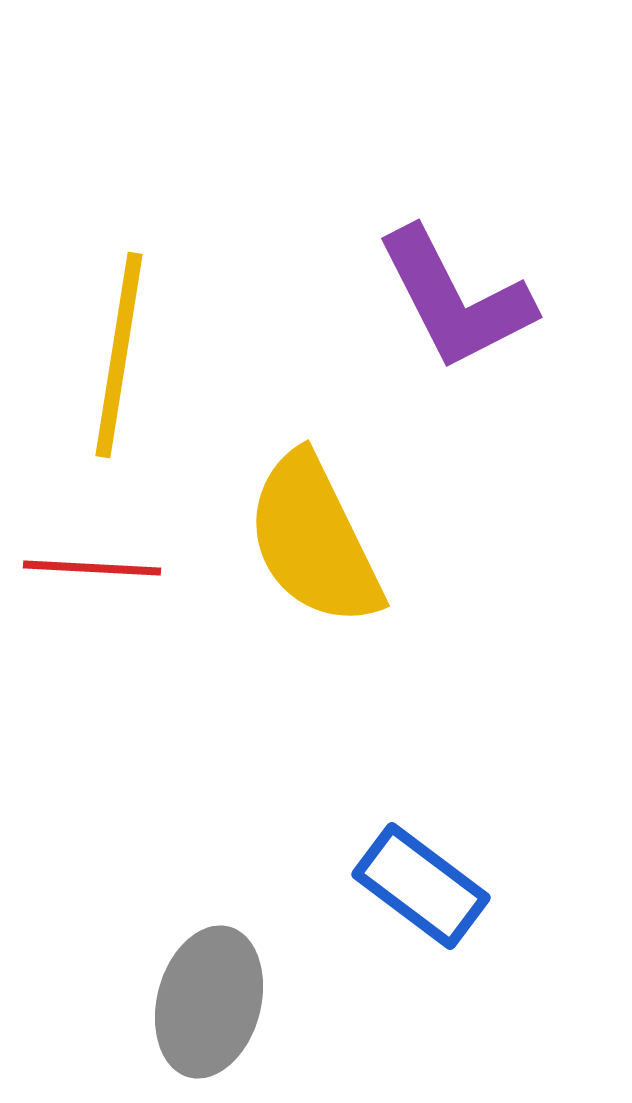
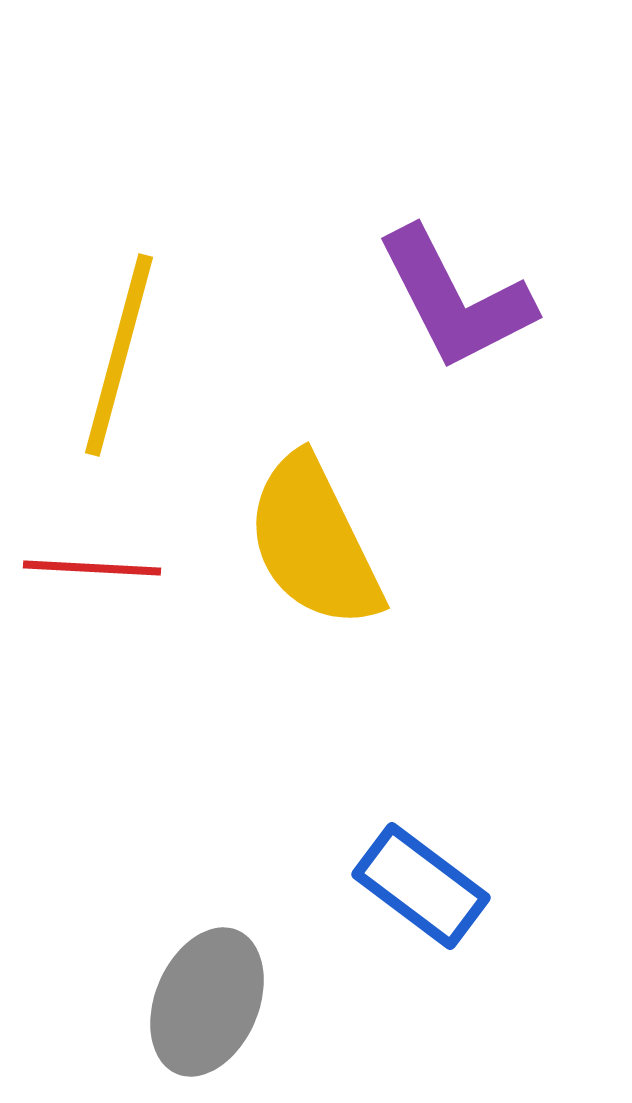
yellow line: rotated 6 degrees clockwise
yellow semicircle: moved 2 px down
gray ellipse: moved 2 px left; rotated 8 degrees clockwise
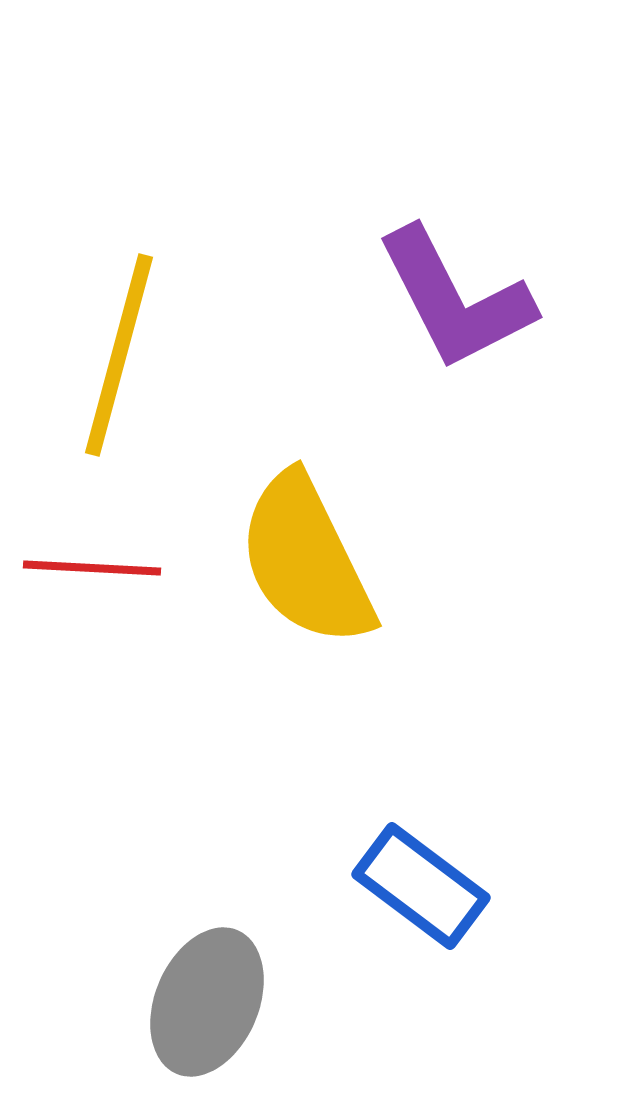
yellow semicircle: moved 8 px left, 18 px down
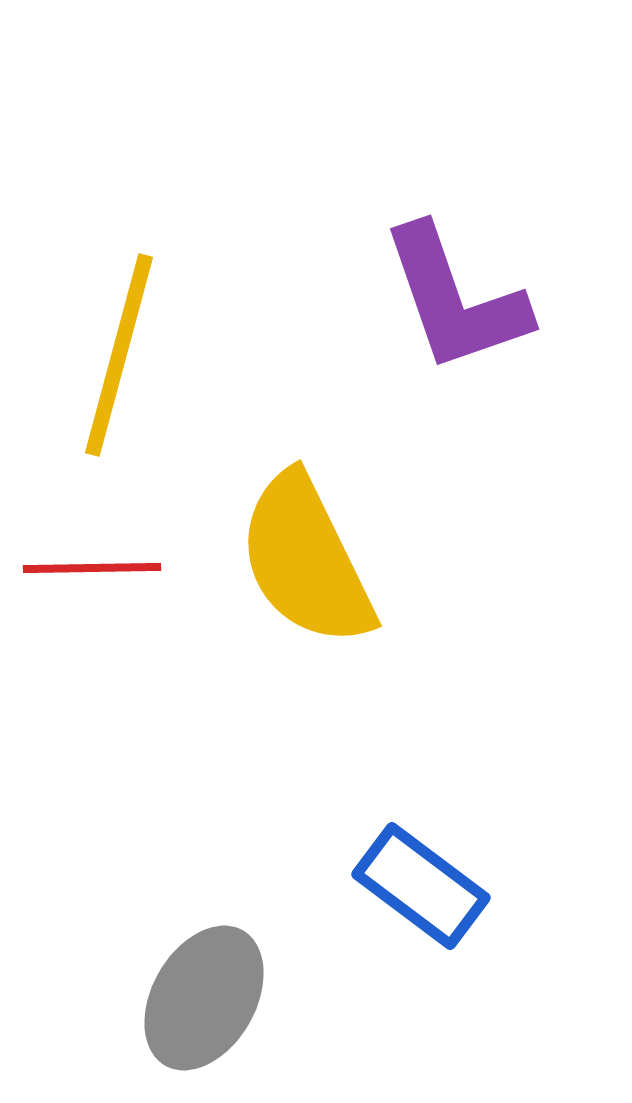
purple L-shape: rotated 8 degrees clockwise
red line: rotated 4 degrees counterclockwise
gray ellipse: moved 3 px left, 4 px up; rotated 7 degrees clockwise
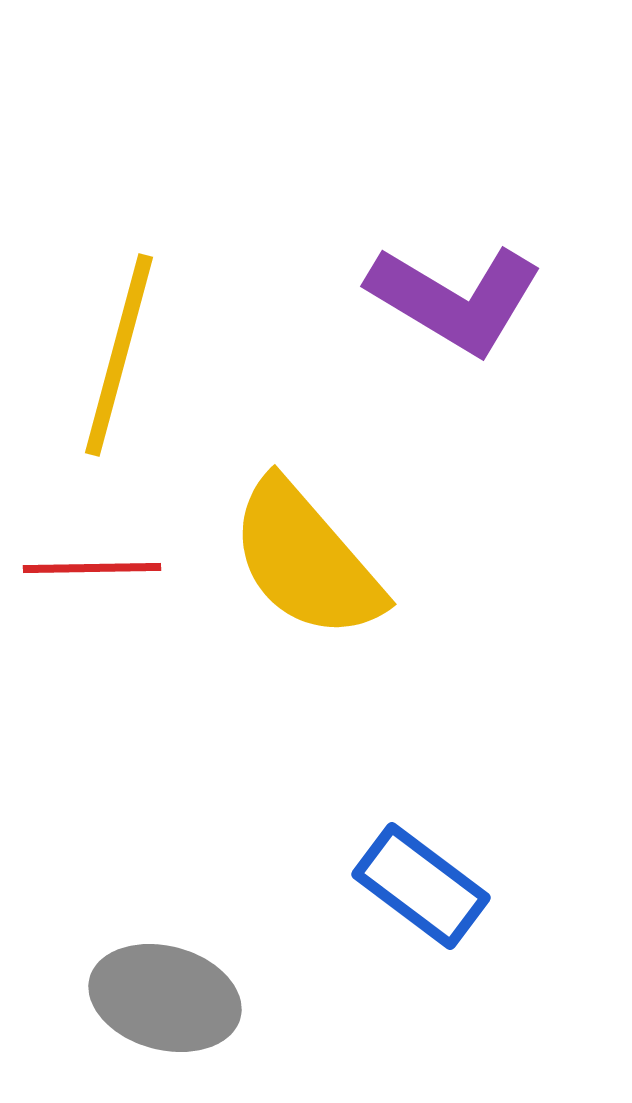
purple L-shape: rotated 40 degrees counterclockwise
yellow semicircle: rotated 15 degrees counterclockwise
gray ellipse: moved 39 px left; rotated 75 degrees clockwise
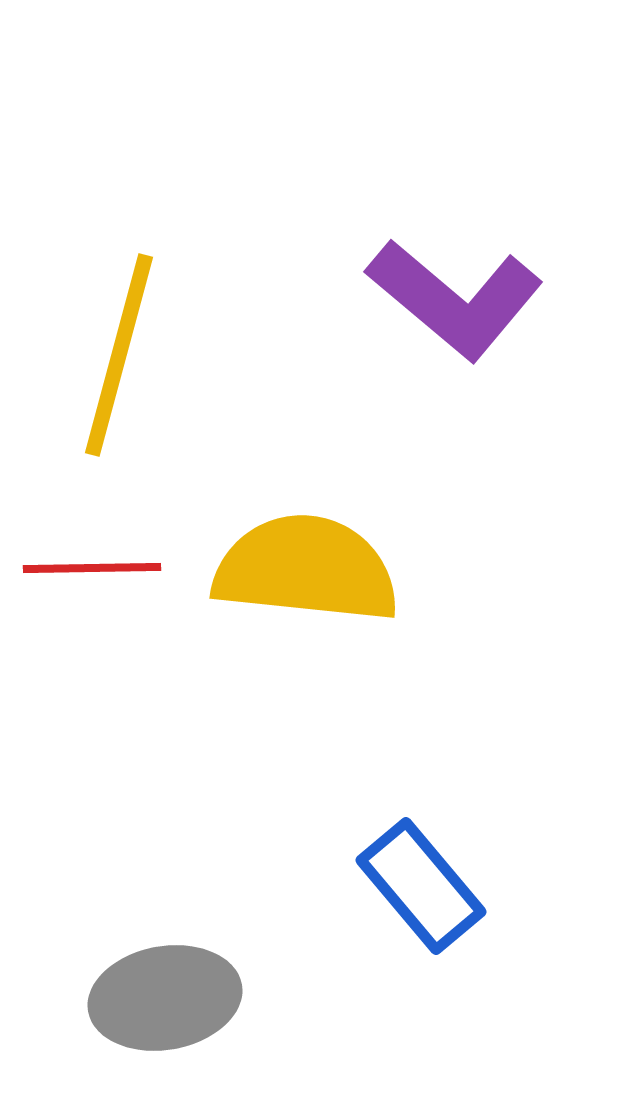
purple L-shape: rotated 9 degrees clockwise
yellow semicircle: moved 9 px down; rotated 137 degrees clockwise
blue rectangle: rotated 13 degrees clockwise
gray ellipse: rotated 25 degrees counterclockwise
